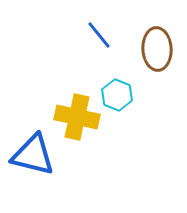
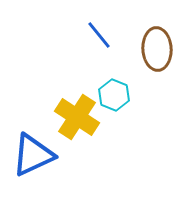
cyan hexagon: moved 3 px left
yellow cross: rotated 21 degrees clockwise
blue triangle: rotated 39 degrees counterclockwise
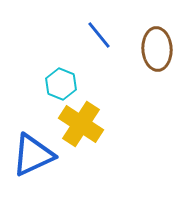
cyan hexagon: moved 53 px left, 11 px up
yellow cross: moved 4 px right, 7 px down
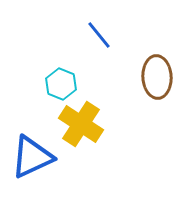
brown ellipse: moved 28 px down
blue triangle: moved 1 px left, 2 px down
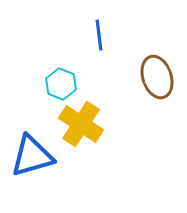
blue line: rotated 32 degrees clockwise
brown ellipse: rotated 15 degrees counterclockwise
blue triangle: moved 1 px up; rotated 9 degrees clockwise
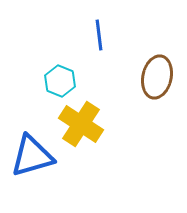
brown ellipse: rotated 30 degrees clockwise
cyan hexagon: moved 1 px left, 3 px up
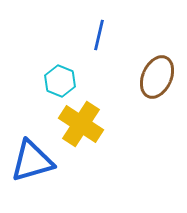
blue line: rotated 20 degrees clockwise
brown ellipse: rotated 12 degrees clockwise
blue triangle: moved 5 px down
